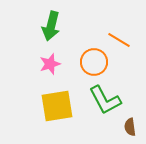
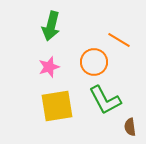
pink star: moved 1 px left, 3 px down
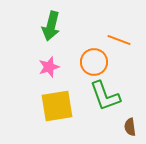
orange line: rotated 10 degrees counterclockwise
green L-shape: moved 4 px up; rotated 8 degrees clockwise
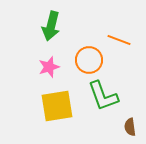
orange circle: moved 5 px left, 2 px up
green L-shape: moved 2 px left
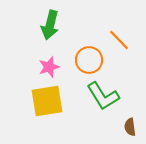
green arrow: moved 1 px left, 1 px up
orange line: rotated 25 degrees clockwise
green L-shape: rotated 12 degrees counterclockwise
yellow square: moved 10 px left, 5 px up
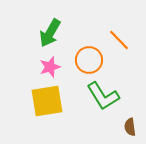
green arrow: moved 8 px down; rotated 16 degrees clockwise
pink star: moved 1 px right
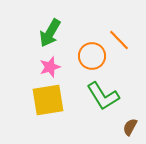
orange circle: moved 3 px right, 4 px up
yellow square: moved 1 px right, 1 px up
brown semicircle: rotated 36 degrees clockwise
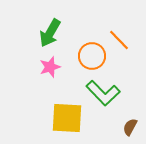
green L-shape: moved 3 px up; rotated 12 degrees counterclockwise
yellow square: moved 19 px right, 18 px down; rotated 12 degrees clockwise
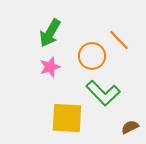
brown semicircle: rotated 36 degrees clockwise
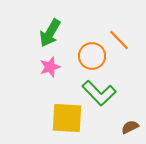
green L-shape: moved 4 px left
